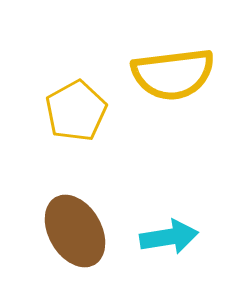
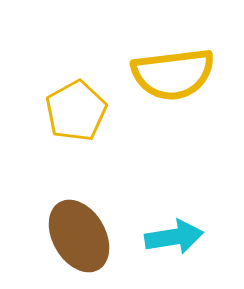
brown ellipse: moved 4 px right, 5 px down
cyan arrow: moved 5 px right
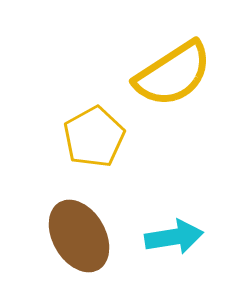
yellow semicircle: rotated 26 degrees counterclockwise
yellow pentagon: moved 18 px right, 26 px down
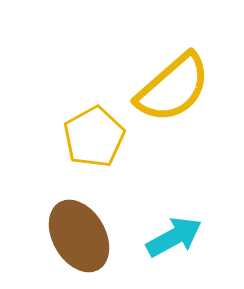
yellow semicircle: moved 14 px down; rotated 8 degrees counterclockwise
cyan arrow: rotated 20 degrees counterclockwise
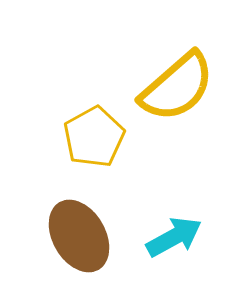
yellow semicircle: moved 4 px right, 1 px up
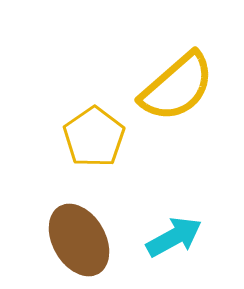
yellow pentagon: rotated 6 degrees counterclockwise
brown ellipse: moved 4 px down
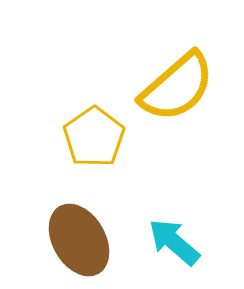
cyan arrow: moved 5 px down; rotated 110 degrees counterclockwise
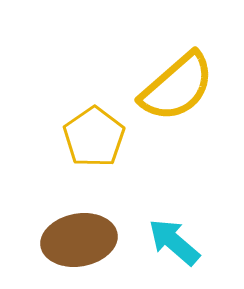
brown ellipse: rotated 70 degrees counterclockwise
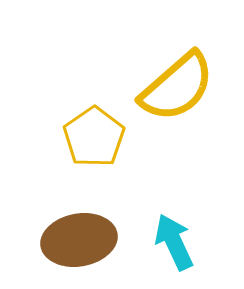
cyan arrow: rotated 24 degrees clockwise
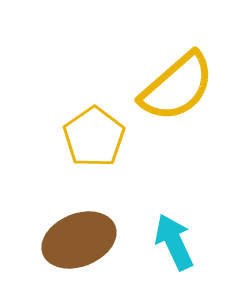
brown ellipse: rotated 12 degrees counterclockwise
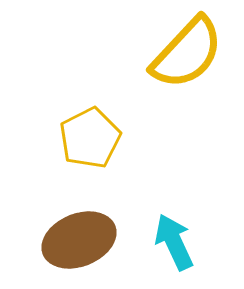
yellow semicircle: moved 10 px right, 34 px up; rotated 6 degrees counterclockwise
yellow pentagon: moved 4 px left, 1 px down; rotated 8 degrees clockwise
